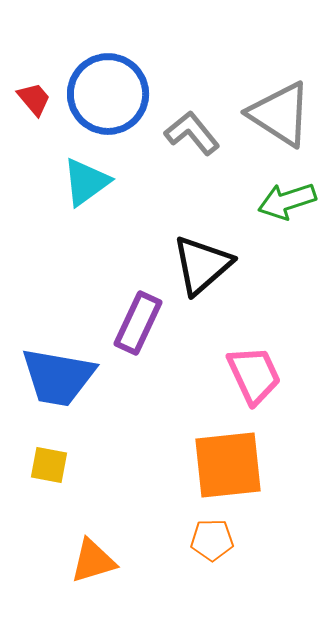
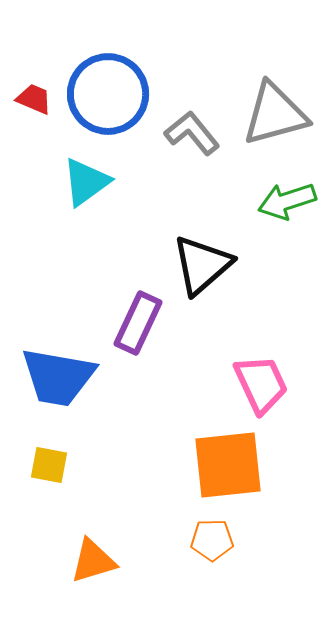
red trapezoid: rotated 27 degrees counterclockwise
gray triangle: moved 5 px left; rotated 48 degrees counterclockwise
pink trapezoid: moved 7 px right, 9 px down
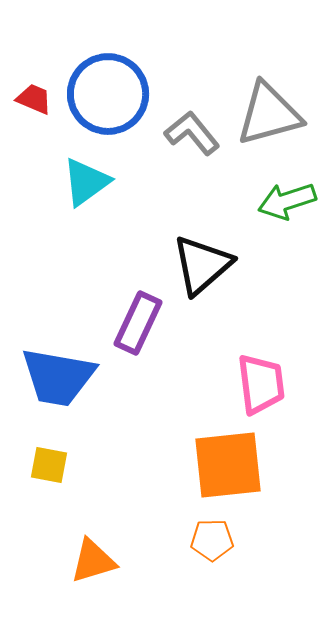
gray triangle: moved 6 px left
pink trapezoid: rotated 18 degrees clockwise
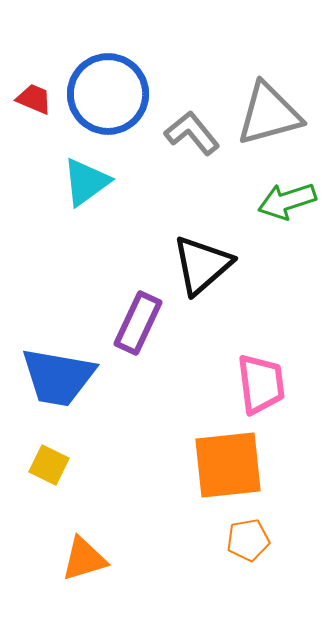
yellow square: rotated 15 degrees clockwise
orange pentagon: moved 36 px right; rotated 9 degrees counterclockwise
orange triangle: moved 9 px left, 2 px up
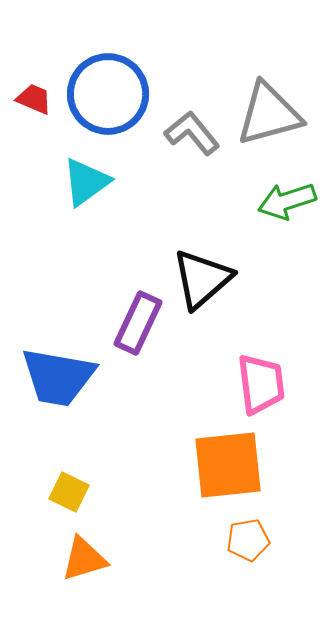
black triangle: moved 14 px down
yellow square: moved 20 px right, 27 px down
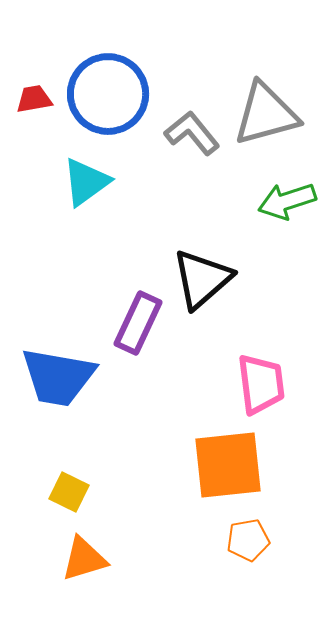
red trapezoid: rotated 33 degrees counterclockwise
gray triangle: moved 3 px left
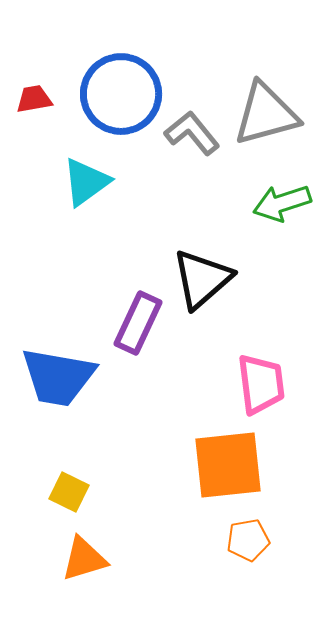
blue circle: moved 13 px right
green arrow: moved 5 px left, 2 px down
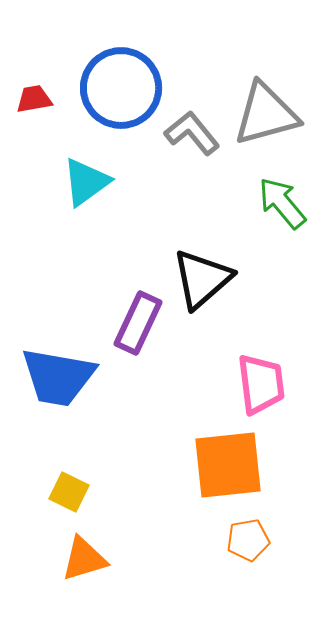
blue circle: moved 6 px up
green arrow: rotated 68 degrees clockwise
